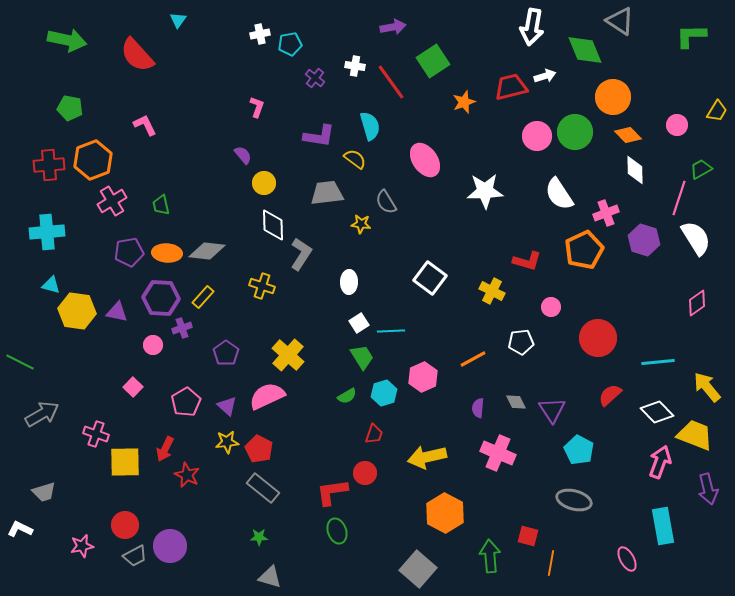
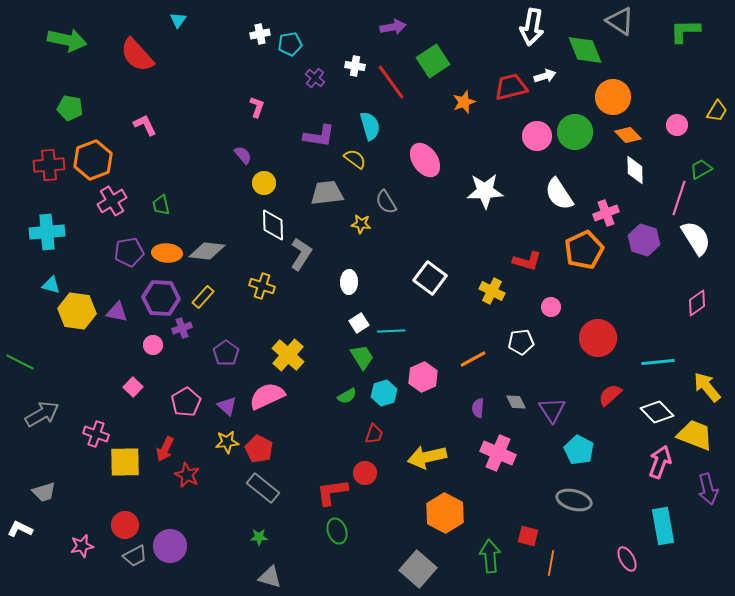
green L-shape at (691, 36): moved 6 px left, 5 px up
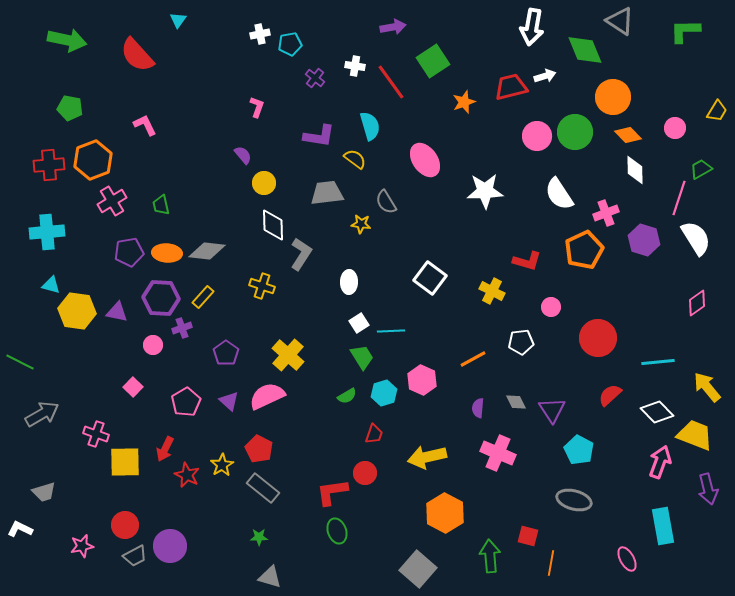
pink circle at (677, 125): moved 2 px left, 3 px down
pink hexagon at (423, 377): moved 1 px left, 3 px down; rotated 12 degrees counterclockwise
purple triangle at (227, 406): moved 2 px right, 5 px up
yellow star at (227, 442): moved 5 px left, 23 px down; rotated 25 degrees counterclockwise
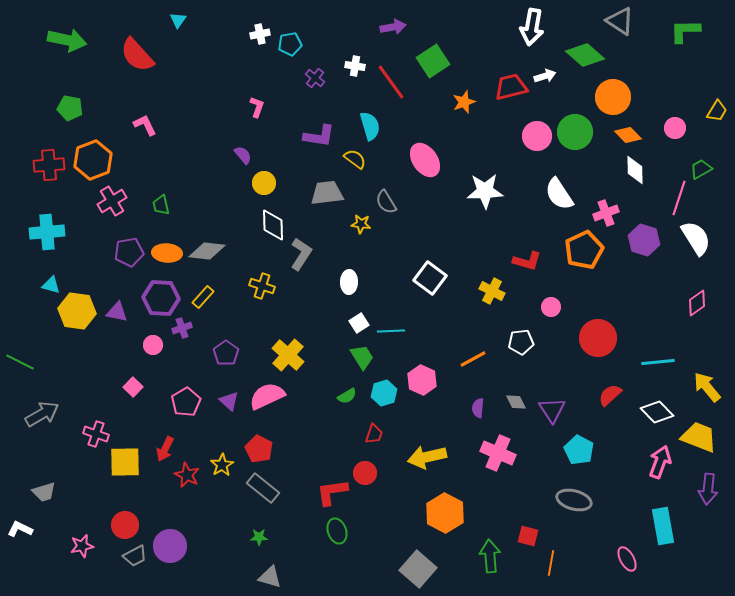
green diamond at (585, 50): moved 5 px down; rotated 27 degrees counterclockwise
yellow trapezoid at (695, 435): moved 4 px right, 2 px down
purple arrow at (708, 489): rotated 20 degrees clockwise
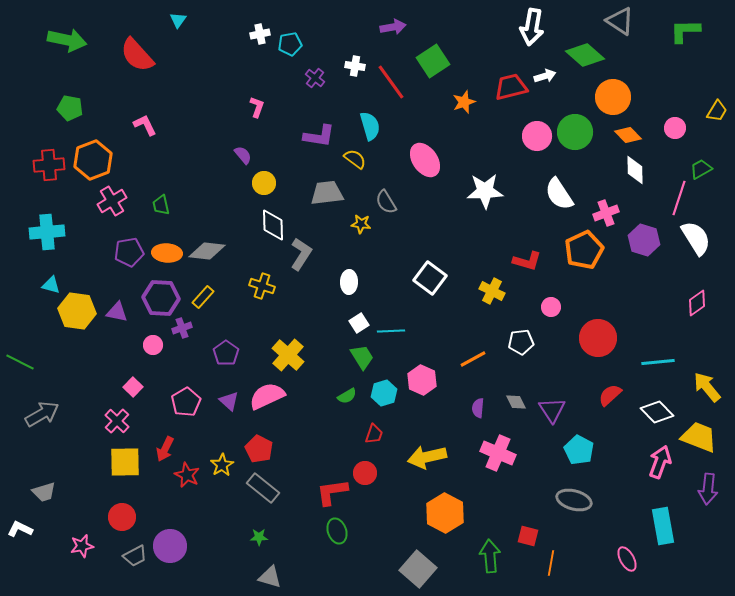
pink cross at (96, 434): moved 21 px right, 13 px up; rotated 25 degrees clockwise
red circle at (125, 525): moved 3 px left, 8 px up
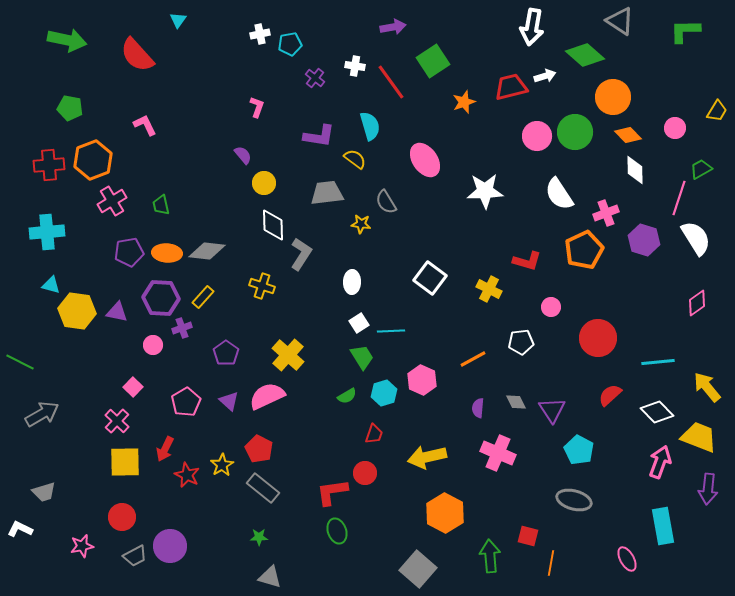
white ellipse at (349, 282): moved 3 px right
yellow cross at (492, 291): moved 3 px left, 2 px up
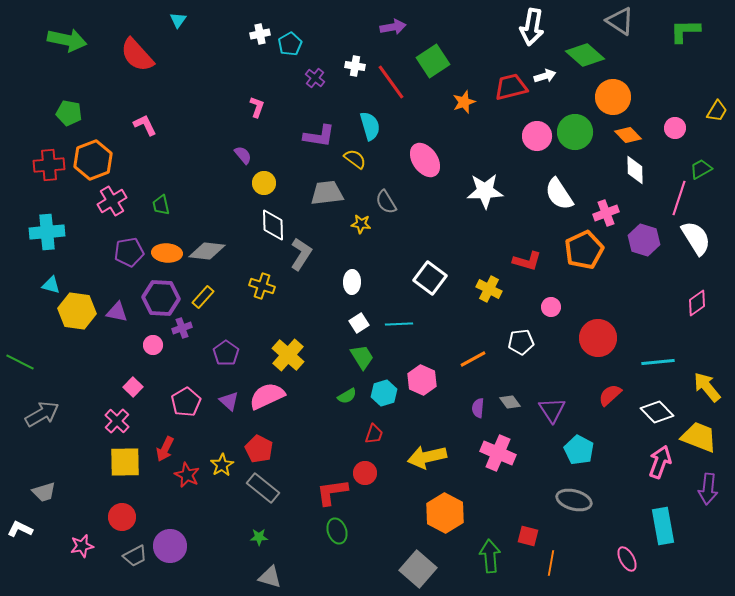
cyan pentagon at (290, 44): rotated 20 degrees counterclockwise
green pentagon at (70, 108): moved 1 px left, 5 px down
cyan line at (391, 331): moved 8 px right, 7 px up
gray diamond at (516, 402): moved 6 px left; rotated 10 degrees counterclockwise
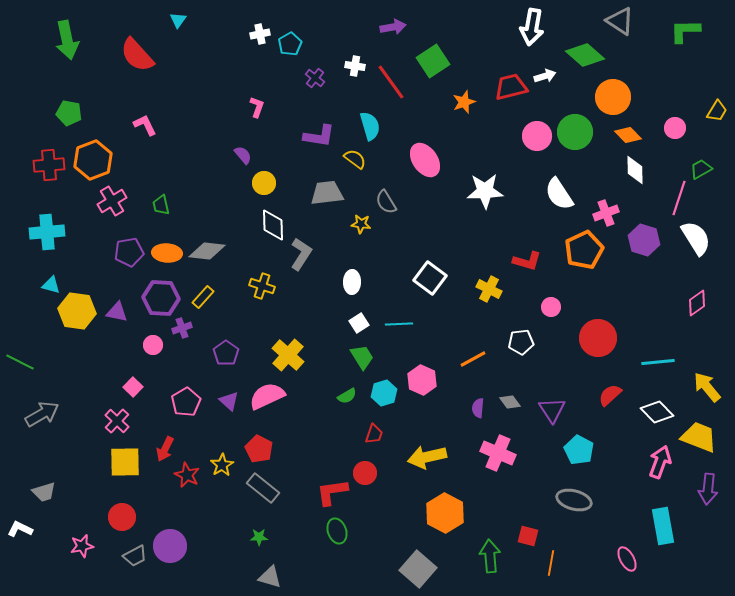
green arrow at (67, 40): rotated 66 degrees clockwise
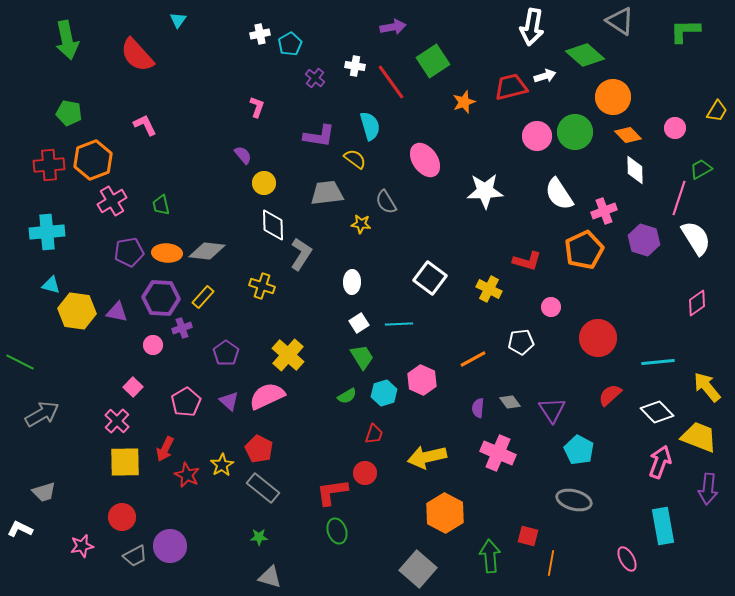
pink cross at (606, 213): moved 2 px left, 2 px up
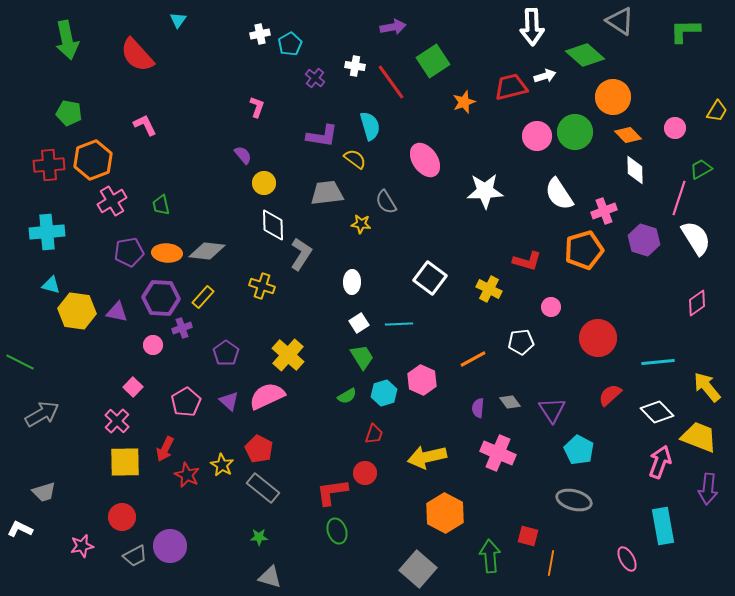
white arrow at (532, 27): rotated 12 degrees counterclockwise
purple L-shape at (319, 136): moved 3 px right
orange pentagon at (584, 250): rotated 9 degrees clockwise
yellow star at (222, 465): rotated 10 degrees counterclockwise
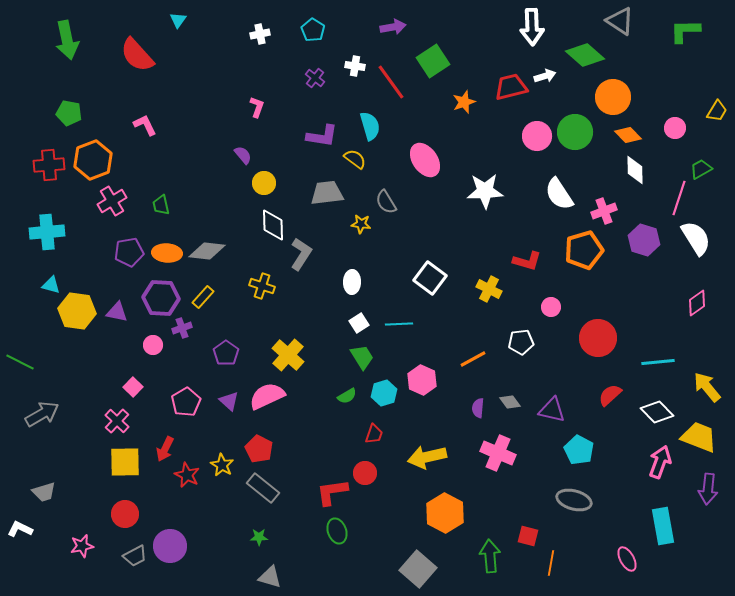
cyan pentagon at (290, 44): moved 23 px right, 14 px up; rotated 10 degrees counterclockwise
purple triangle at (552, 410): rotated 44 degrees counterclockwise
red circle at (122, 517): moved 3 px right, 3 px up
